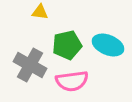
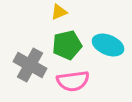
yellow triangle: moved 19 px right; rotated 30 degrees counterclockwise
pink semicircle: moved 1 px right
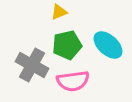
cyan ellipse: rotated 20 degrees clockwise
gray cross: moved 2 px right
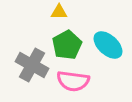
yellow triangle: rotated 24 degrees clockwise
green pentagon: rotated 16 degrees counterclockwise
pink semicircle: rotated 16 degrees clockwise
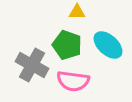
yellow triangle: moved 18 px right
green pentagon: rotated 24 degrees counterclockwise
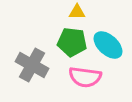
green pentagon: moved 5 px right, 3 px up; rotated 12 degrees counterclockwise
pink semicircle: moved 12 px right, 4 px up
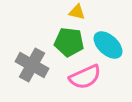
yellow triangle: rotated 12 degrees clockwise
green pentagon: moved 3 px left
pink semicircle: rotated 32 degrees counterclockwise
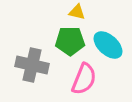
green pentagon: moved 1 px right, 1 px up; rotated 8 degrees counterclockwise
gray cross: rotated 16 degrees counterclockwise
pink semicircle: moved 1 px left, 2 px down; rotated 44 degrees counterclockwise
